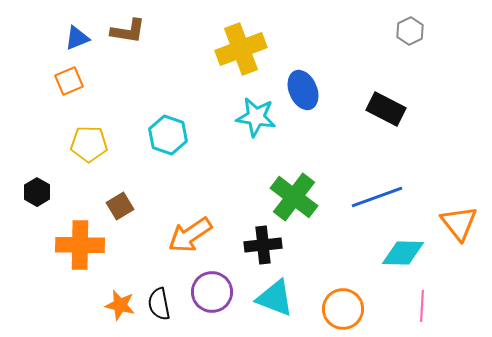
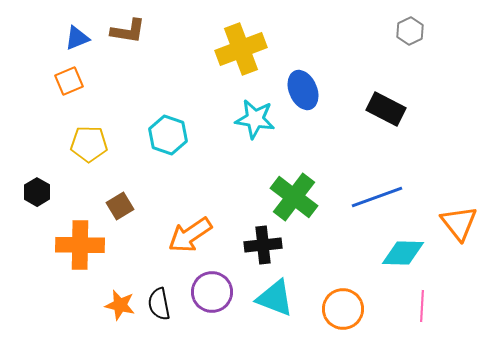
cyan star: moved 1 px left, 2 px down
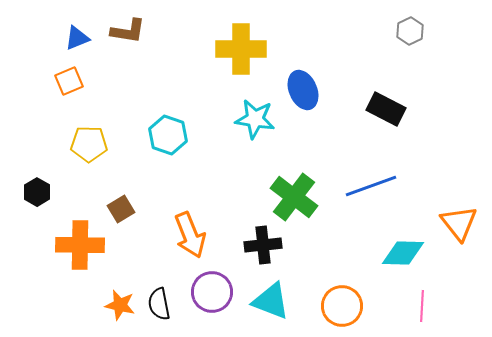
yellow cross: rotated 21 degrees clockwise
blue line: moved 6 px left, 11 px up
brown square: moved 1 px right, 3 px down
orange arrow: rotated 78 degrees counterclockwise
cyan triangle: moved 4 px left, 3 px down
orange circle: moved 1 px left, 3 px up
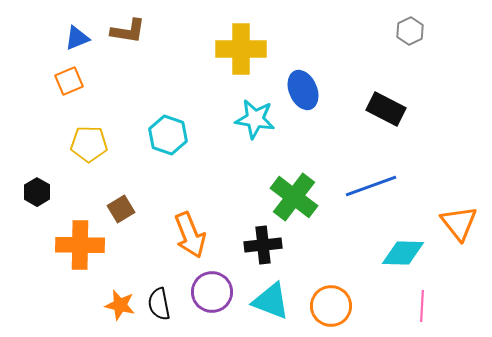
orange circle: moved 11 px left
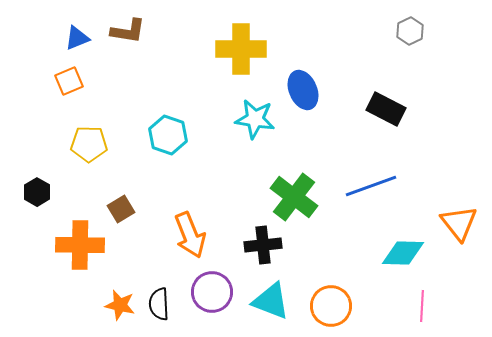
black semicircle: rotated 8 degrees clockwise
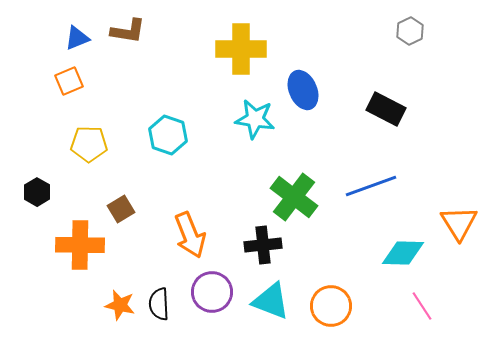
orange triangle: rotated 6 degrees clockwise
pink line: rotated 36 degrees counterclockwise
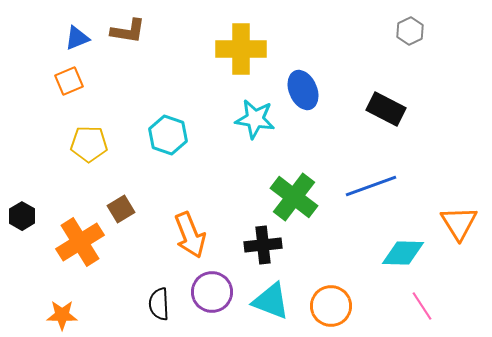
black hexagon: moved 15 px left, 24 px down
orange cross: moved 3 px up; rotated 33 degrees counterclockwise
orange star: moved 58 px left, 10 px down; rotated 12 degrees counterclockwise
